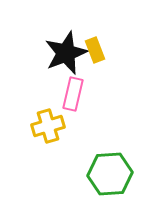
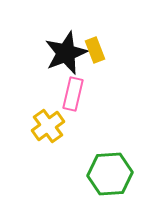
yellow cross: rotated 20 degrees counterclockwise
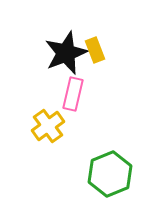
green hexagon: rotated 18 degrees counterclockwise
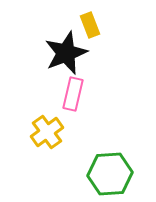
yellow rectangle: moved 5 px left, 25 px up
yellow cross: moved 1 px left, 6 px down
green hexagon: rotated 18 degrees clockwise
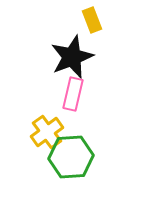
yellow rectangle: moved 2 px right, 5 px up
black star: moved 6 px right, 4 px down
green hexagon: moved 39 px left, 17 px up
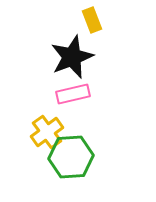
pink rectangle: rotated 64 degrees clockwise
